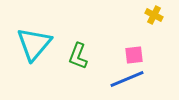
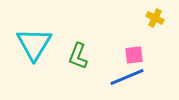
yellow cross: moved 1 px right, 3 px down
cyan triangle: rotated 9 degrees counterclockwise
blue line: moved 2 px up
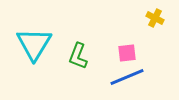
pink square: moved 7 px left, 2 px up
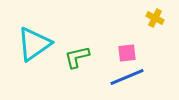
cyan triangle: rotated 24 degrees clockwise
green L-shape: moved 1 px left, 1 px down; rotated 56 degrees clockwise
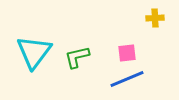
yellow cross: rotated 30 degrees counterclockwise
cyan triangle: moved 8 px down; rotated 18 degrees counterclockwise
blue line: moved 2 px down
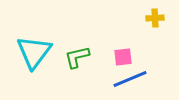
pink square: moved 4 px left, 4 px down
blue line: moved 3 px right
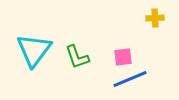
cyan triangle: moved 2 px up
green L-shape: rotated 96 degrees counterclockwise
